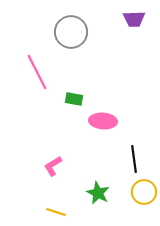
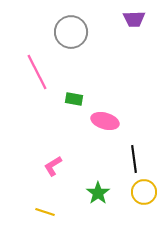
pink ellipse: moved 2 px right; rotated 12 degrees clockwise
green star: rotated 10 degrees clockwise
yellow line: moved 11 px left
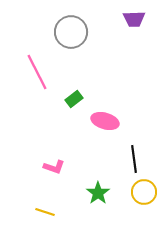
green rectangle: rotated 48 degrees counterclockwise
pink L-shape: moved 1 px right, 1 px down; rotated 130 degrees counterclockwise
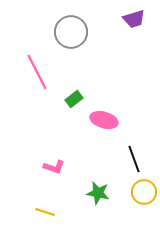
purple trapezoid: rotated 15 degrees counterclockwise
pink ellipse: moved 1 px left, 1 px up
black line: rotated 12 degrees counterclockwise
green star: rotated 25 degrees counterclockwise
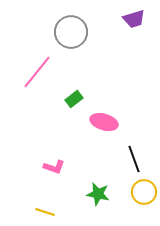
pink line: rotated 66 degrees clockwise
pink ellipse: moved 2 px down
green star: moved 1 px down
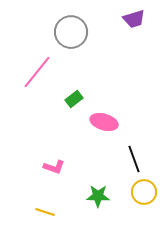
green star: moved 2 px down; rotated 10 degrees counterclockwise
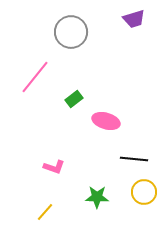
pink line: moved 2 px left, 5 px down
pink ellipse: moved 2 px right, 1 px up
black line: rotated 64 degrees counterclockwise
green star: moved 1 px left, 1 px down
yellow line: rotated 66 degrees counterclockwise
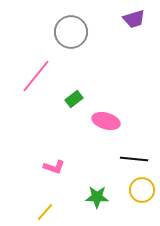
pink line: moved 1 px right, 1 px up
yellow circle: moved 2 px left, 2 px up
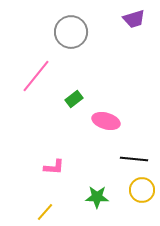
pink L-shape: rotated 15 degrees counterclockwise
